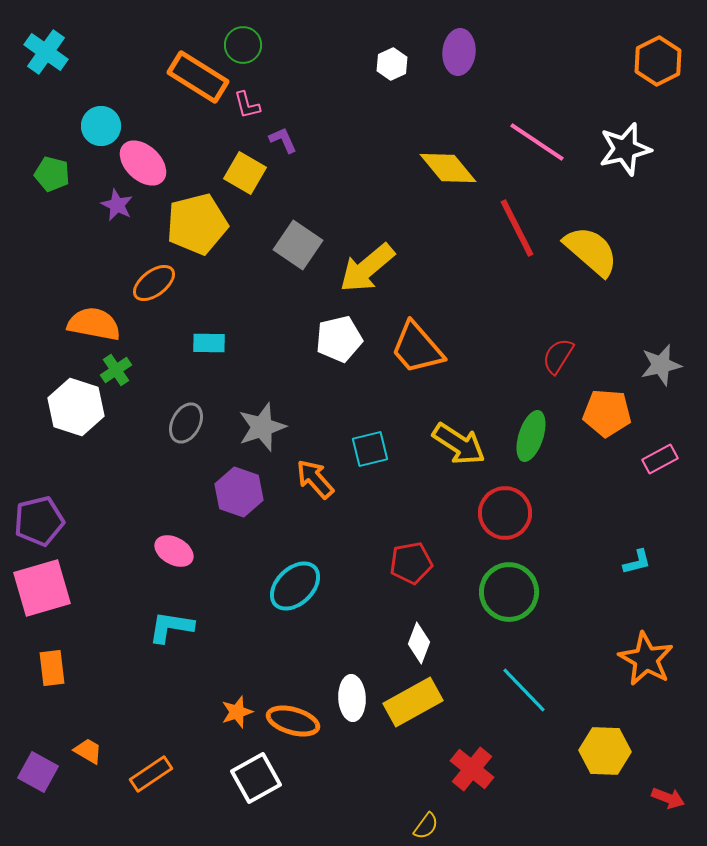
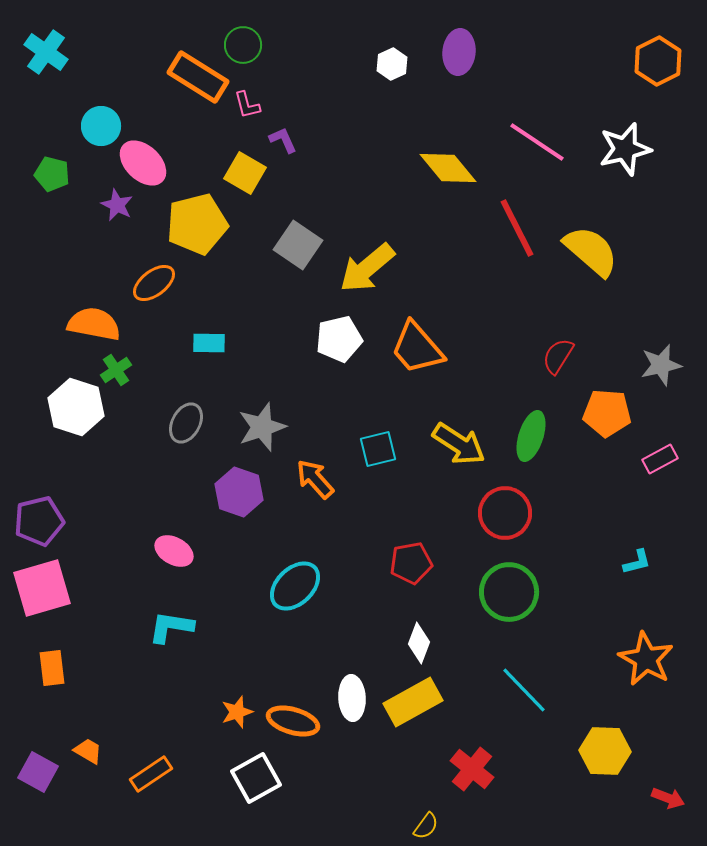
cyan square at (370, 449): moved 8 px right
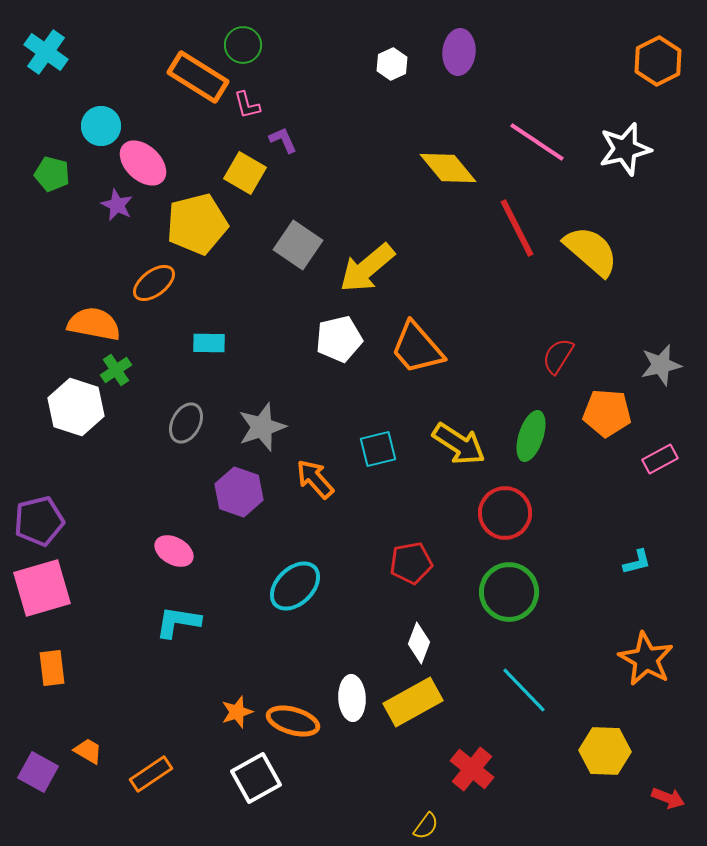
cyan L-shape at (171, 627): moved 7 px right, 5 px up
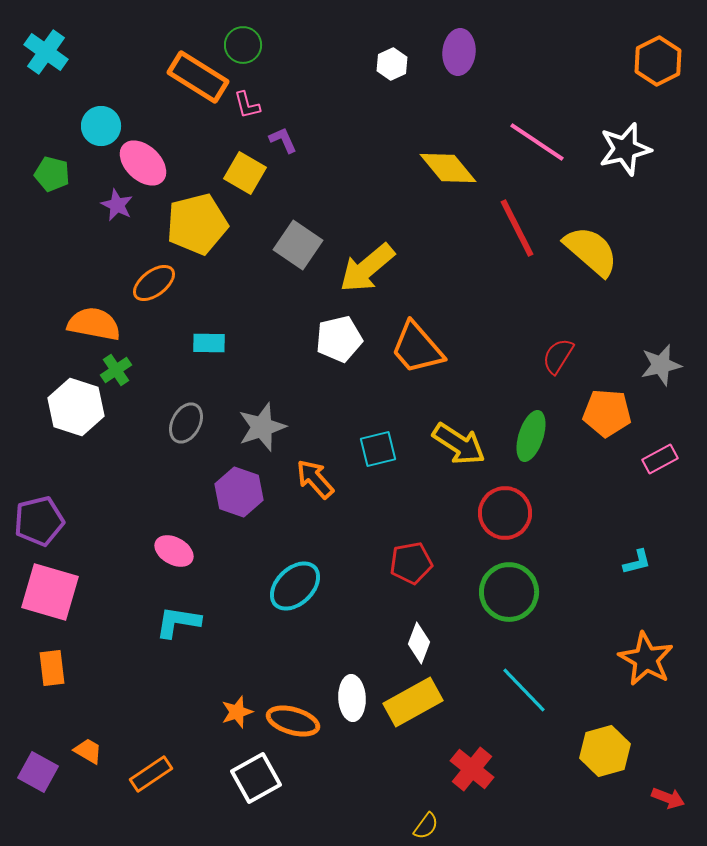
pink square at (42, 588): moved 8 px right, 4 px down; rotated 32 degrees clockwise
yellow hexagon at (605, 751): rotated 18 degrees counterclockwise
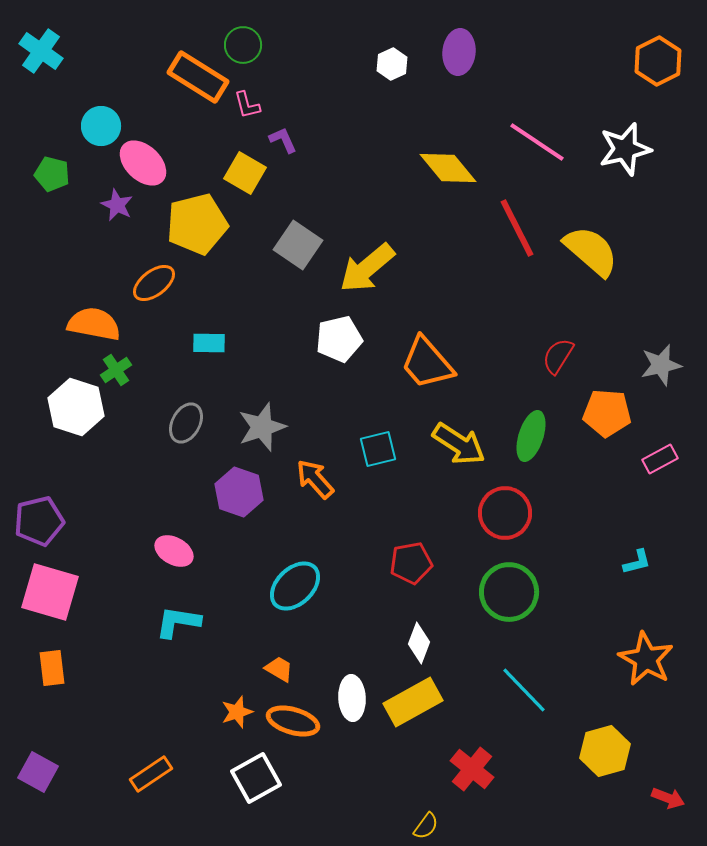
cyan cross at (46, 52): moved 5 px left, 1 px up
orange trapezoid at (417, 348): moved 10 px right, 15 px down
orange trapezoid at (88, 751): moved 191 px right, 82 px up
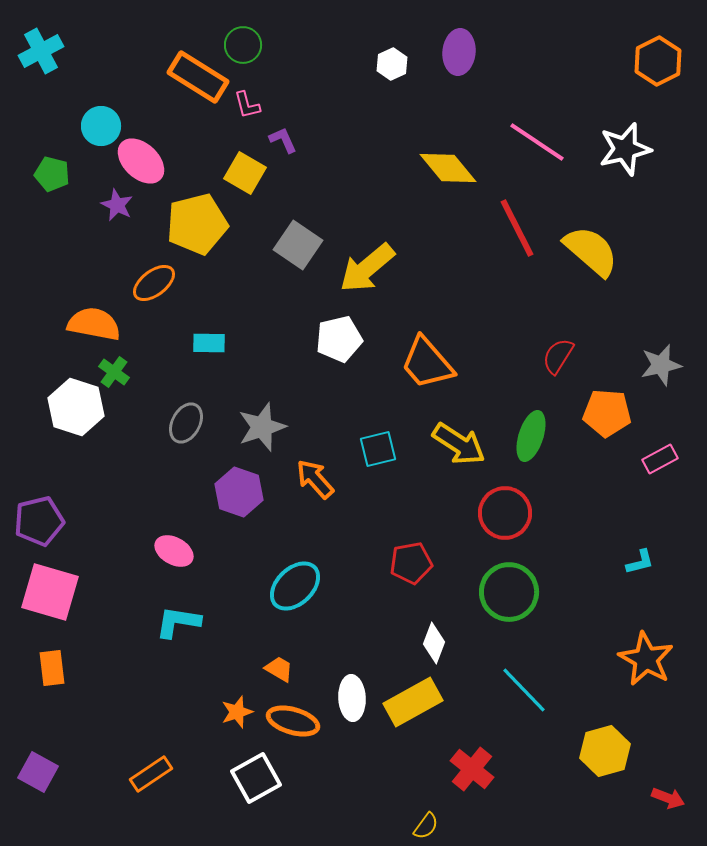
cyan cross at (41, 51): rotated 27 degrees clockwise
pink ellipse at (143, 163): moved 2 px left, 2 px up
green cross at (116, 370): moved 2 px left, 2 px down; rotated 20 degrees counterclockwise
cyan L-shape at (637, 562): moved 3 px right
white diamond at (419, 643): moved 15 px right
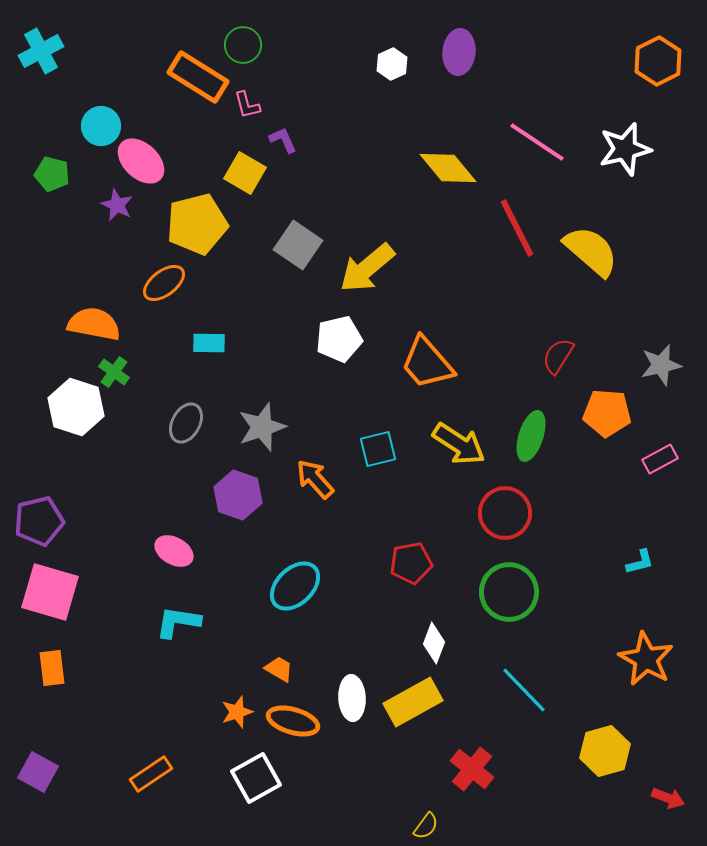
orange ellipse at (154, 283): moved 10 px right
purple hexagon at (239, 492): moved 1 px left, 3 px down
